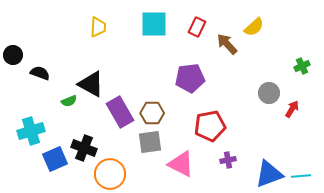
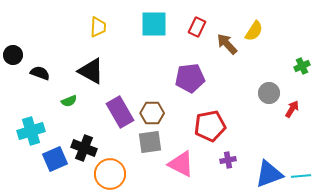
yellow semicircle: moved 4 px down; rotated 15 degrees counterclockwise
black triangle: moved 13 px up
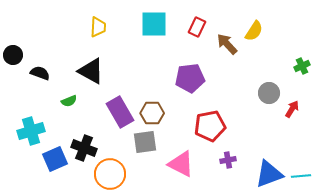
gray square: moved 5 px left
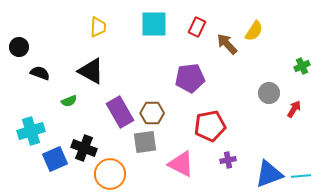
black circle: moved 6 px right, 8 px up
red arrow: moved 2 px right
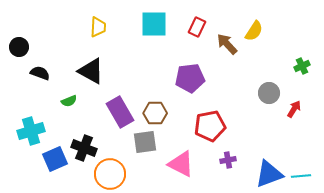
brown hexagon: moved 3 px right
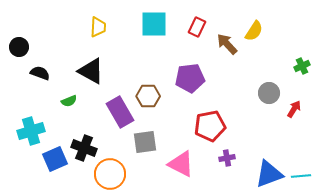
brown hexagon: moved 7 px left, 17 px up
purple cross: moved 1 px left, 2 px up
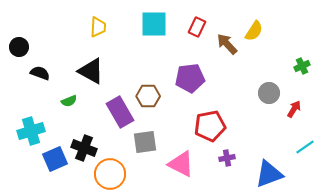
cyan line: moved 4 px right, 29 px up; rotated 30 degrees counterclockwise
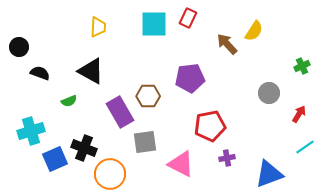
red rectangle: moved 9 px left, 9 px up
red arrow: moved 5 px right, 5 px down
